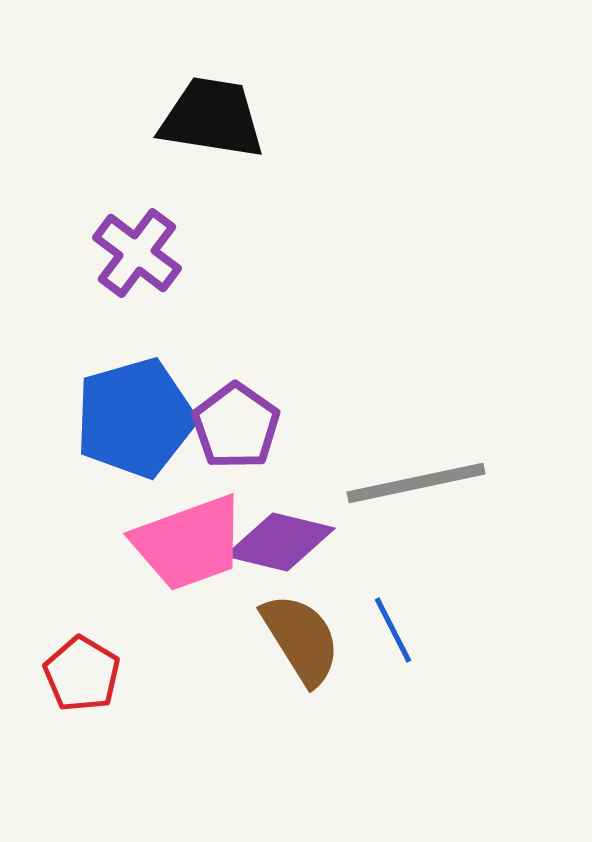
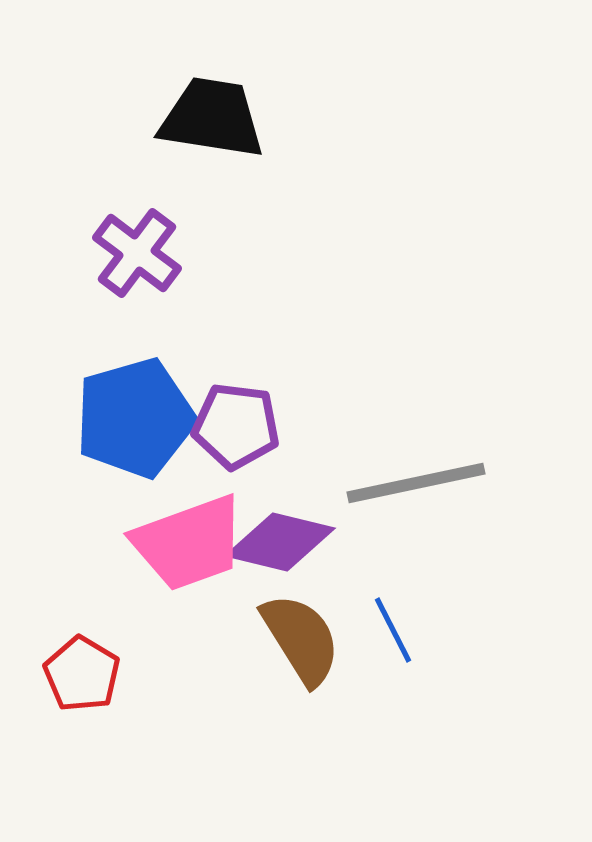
purple pentagon: rotated 28 degrees counterclockwise
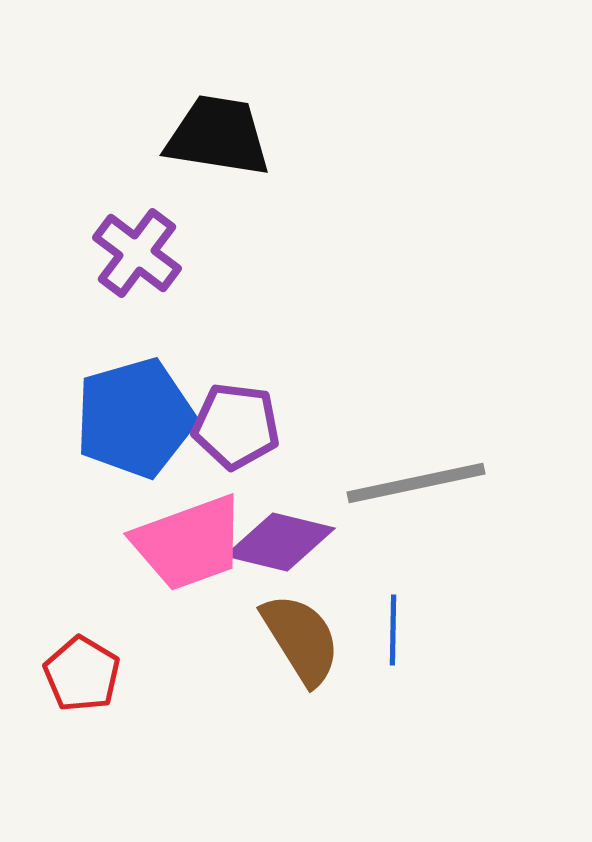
black trapezoid: moved 6 px right, 18 px down
blue line: rotated 28 degrees clockwise
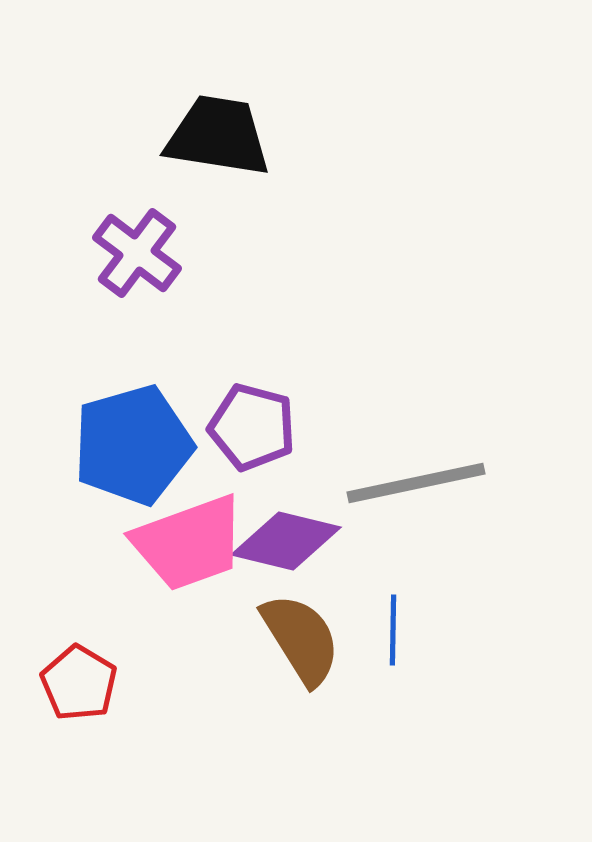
blue pentagon: moved 2 px left, 27 px down
purple pentagon: moved 16 px right, 1 px down; rotated 8 degrees clockwise
purple diamond: moved 6 px right, 1 px up
red pentagon: moved 3 px left, 9 px down
